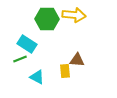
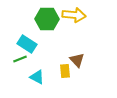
brown triangle: rotated 42 degrees clockwise
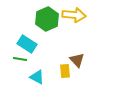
green hexagon: rotated 25 degrees counterclockwise
green line: rotated 32 degrees clockwise
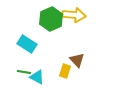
green hexagon: moved 4 px right
green line: moved 4 px right, 13 px down
yellow rectangle: rotated 24 degrees clockwise
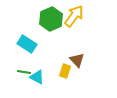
yellow arrow: moved 1 px down; rotated 60 degrees counterclockwise
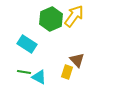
yellow rectangle: moved 2 px right, 1 px down
cyan triangle: moved 2 px right
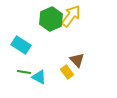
yellow arrow: moved 3 px left
cyan rectangle: moved 6 px left, 1 px down
yellow rectangle: rotated 56 degrees counterclockwise
